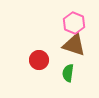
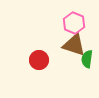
green semicircle: moved 19 px right, 14 px up
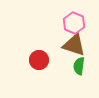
green semicircle: moved 8 px left, 7 px down
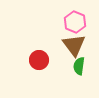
pink hexagon: moved 1 px right, 1 px up
brown triangle: rotated 35 degrees clockwise
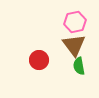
pink hexagon: rotated 25 degrees clockwise
green semicircle: rotated 18 degrees counterclockwise
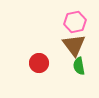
red circle: moved 3 px down
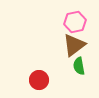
brown triangle: rotated 30 degrees clockwise
red circle: moved 17 px down
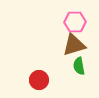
pink hexagon: rotated 10 degrees clockwise
brown triangle: rotated 20 degrees clockwise
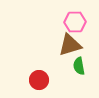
brown triangle: moved 4 px left
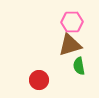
pink hexagon: moved 3 px left
